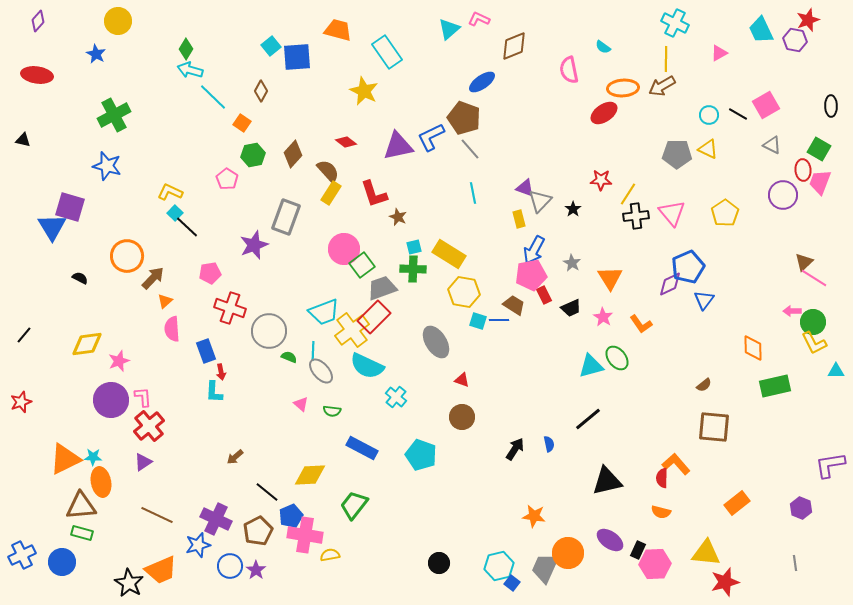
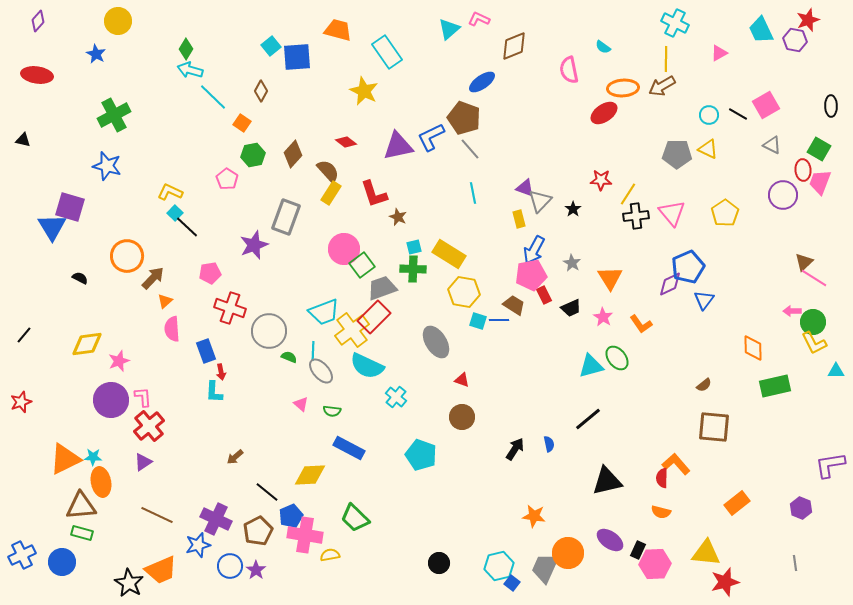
blue rectangle at (362, 448): moved 13 px left
green trapezoid at (354, 505): moved 1 px right, 13 px down; rotated 84 degrees counterclockwise
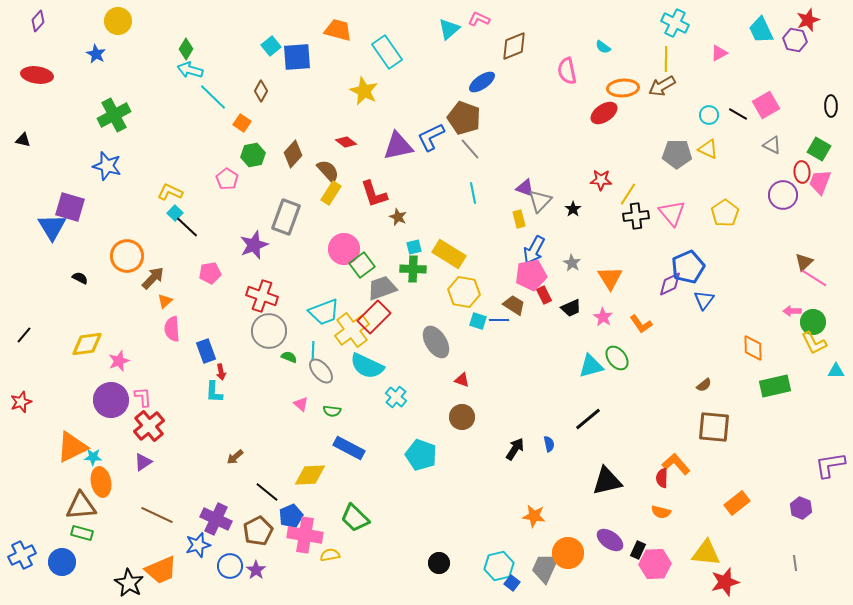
pink semicircle at (569, 70): moved 2 px left, 1 px down
red ellipse at (803, 170): moved 1 px left, 2 px down
red cross at (230, 308): moved 32 px right, 12 px up
orange triangle at (65, 459): moved 7 px right, 12 px up
